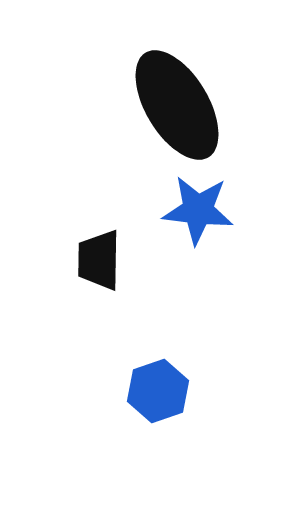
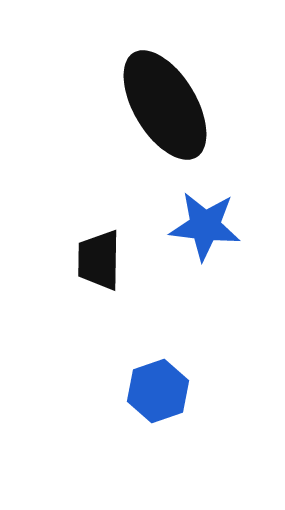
black ellipse: moved 12 px left
blue star: moved 7 px right, 16 px down
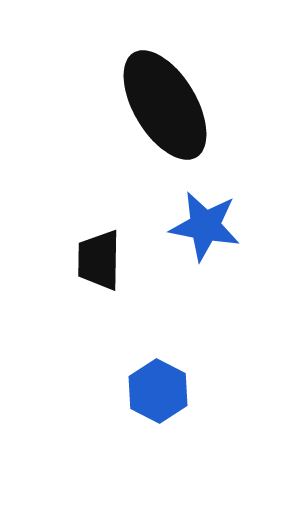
blue star: rotated 4 degrees clockwise
blue hexagon: rotated 14 degrees counterclockwise
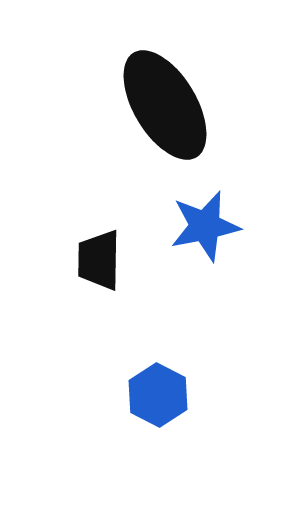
blue star: rotated 22 degrees counterclockwise
blue hexagon: moved 4 px down
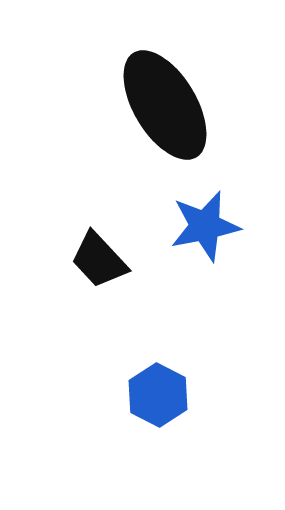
black trapezoid: rotated 44 degrees counterclockwise
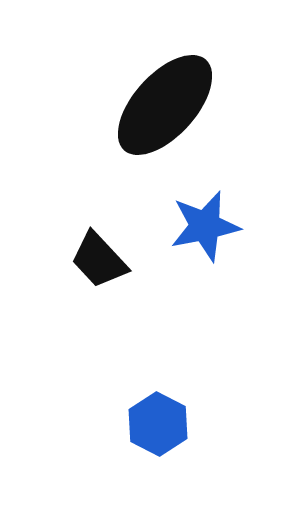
black ellipse: rotated 73 degrees clockwise
blue hexagon: moved 29 px down
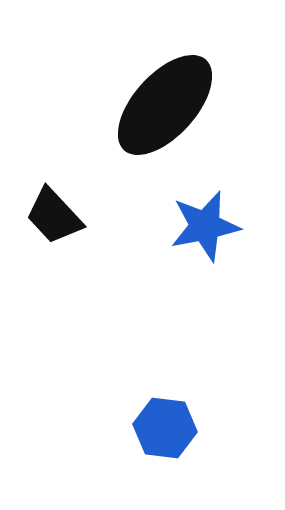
black trapezoid: moved 45 px left, 44 px up
blue hexagon: moved 7 px right, 4 px down; rotated 20 degrees counterclockwise
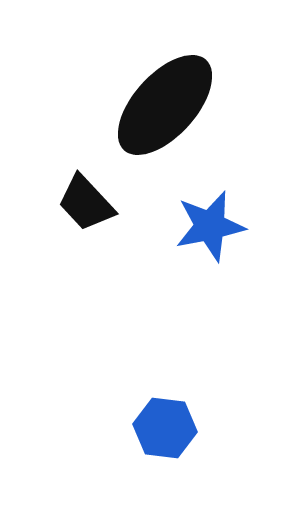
black trapezoid: moved 32 px right, 13 px up
blue star: moved 5 px right
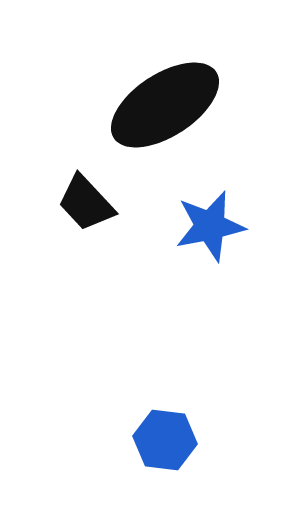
black ellipse: rotated 15 degrees clockwise
blue hexagon: moved 12 px down
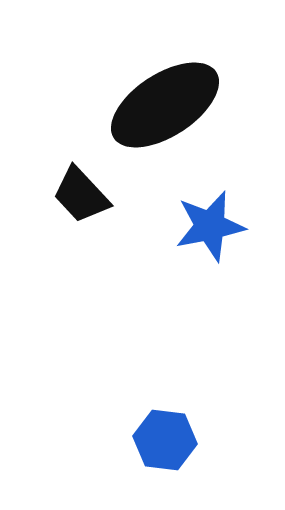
black trapezoid: moved 5 px left, 8 px up
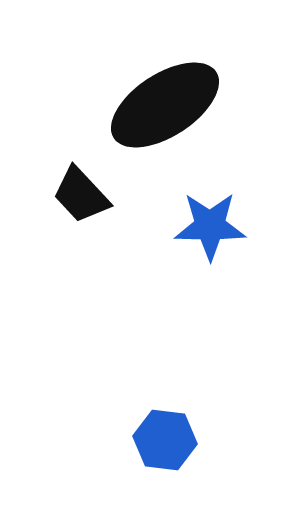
blue star: rotated 12 degrees clockwise
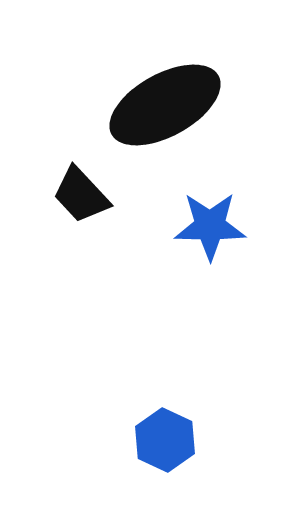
black ellipse: rotated 4 degrees clockwise
blue hexagon: rotated 18 degrees clockwise
